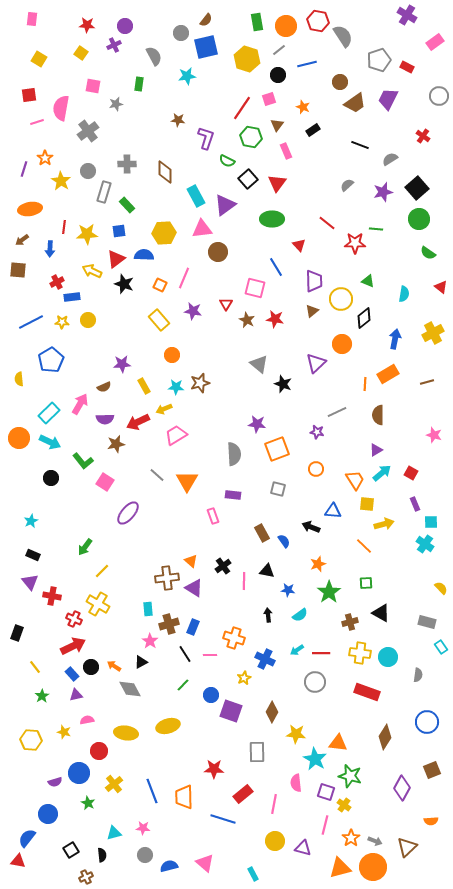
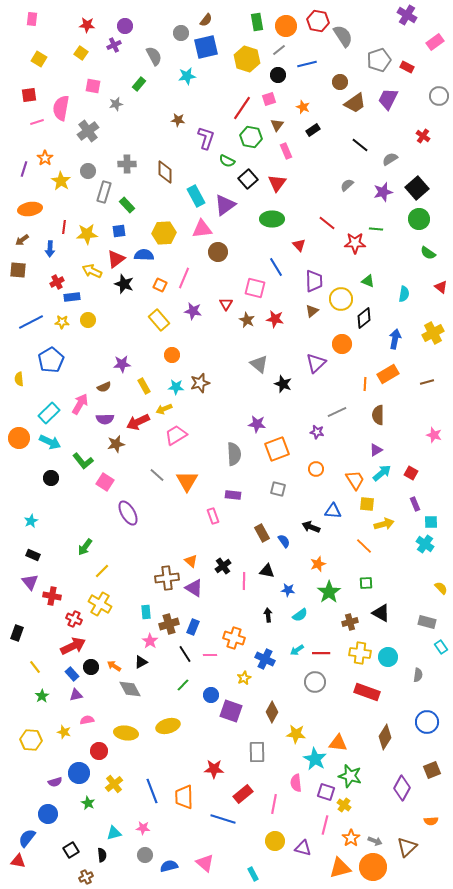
green rectangle at (139, 84): rotated 32 degrees clockwise
black line at (360, 145): rotated 18 degrees clockwise
purple ellipse at (128, 513): rotated 70 degrees counterclockwise
yellow cross at (98, 604): moved 2 px right
cyan rectangle at (148, 609): moved 2 px left, 3 px down
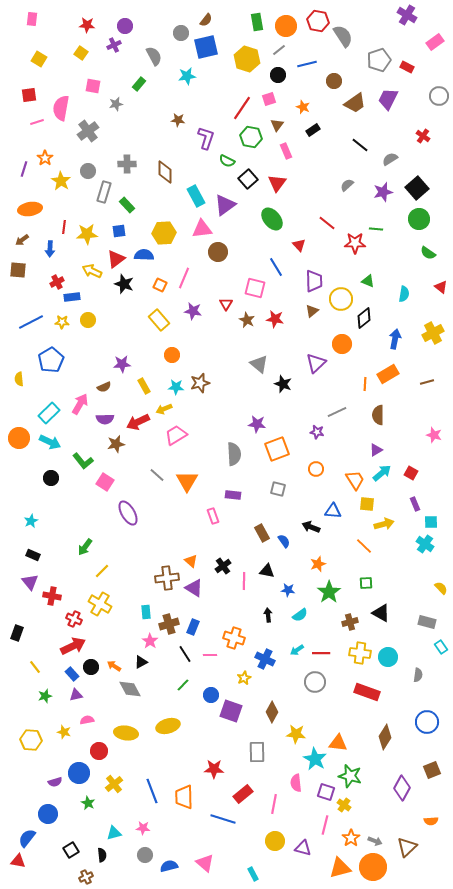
brown circle at (340, 82): moved 6 px left, 1 px up
green ellipse at (272, 219): rotated 50 degrees clockwise
green star at (42, 696): moved 3 px right; rotated 16 degrees clockwise
